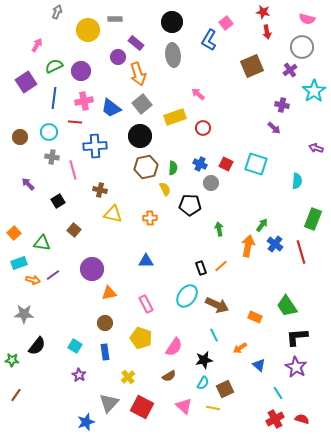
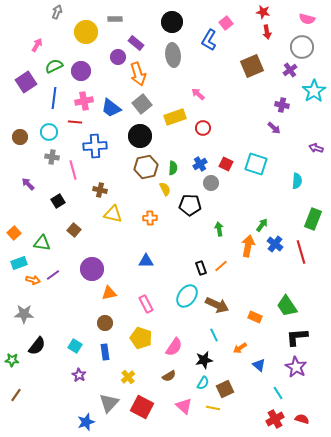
yellow circle at (88, 30): moved 2 px left, 2 px down
blue cross at (200, 164): rotated 32 degrees clockwise
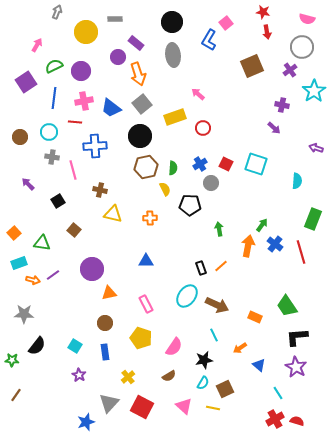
red semicircle at (302, 419): moved 5 px left, 2 px down
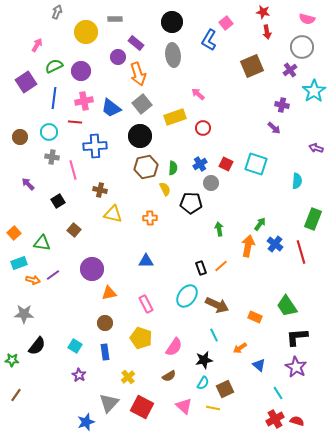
black pentagon at (190, 205): moved 1 px right, 2 px up
green arrow at (262, 225): moved 2 px left, 1 px up
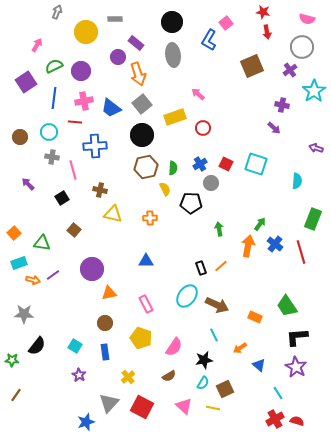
black circle at (140, 136): moved 2 px right, 1 px up
black square at (58, 201): moved 4 px right, 3 px up
